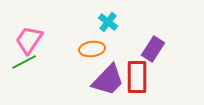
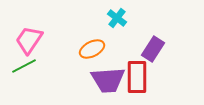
cyan cross: moved 9 px right, 4 px up
orange ellipse: rotated 20 degrees counterclockwise
green line: moved 4 px down
purple trapezoid: rotated 42 degrees clockwise
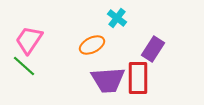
orange ellipse: moved 4 px up
green line: rotated 70 degrees clockwise
red rectangle: moved 1 px right, 1 px down
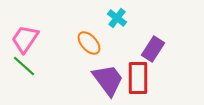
pink trapezoid: moved 4 px left, 1 px up
orange ellipse: moved 3 px left, 2 px up; rotated 75 degrees clockwise
purple trapezoid: rotated 123 degrees counterclockwise
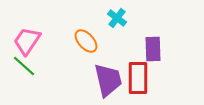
pink trapezoid: moved 2 px right, 2 px down
orange ellipse: moved 3 px left, 2 px up
purple rectangle: rotated 35 degrees counterclockwise
purple trapezoid: rotated 24 degrees clockwise
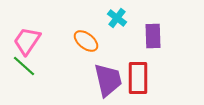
orange ellipse: rotated 10 degrees counterclockwise
purple rectangle: moved 13 px up
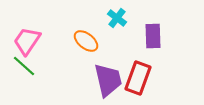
red rectangle: rotated 20 degrees clockwise
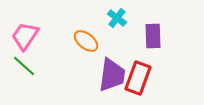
pink trapezoid: moved 2 px left, 5 px up
purple trapezoid: moved 4 px right, 5 px up; rotated 21 degrees clockwise
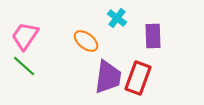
purple trapezoid: moved 4 px left, 2 px down
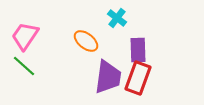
purple rectangle: moved 15 px left, 14 px down
